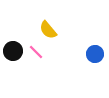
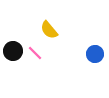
yellow semicircle: moved 1 px right
pink line: moved 1 px left, 1 px down
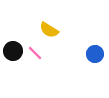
yellow semicircle: rotated 18 degrees counterclockwise
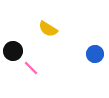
yellow semicircle: moved 1 px left, 1 px up
pink line: moved 4 px left, 15 px down
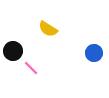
blue circle: moved 1 px left, 1 px up
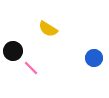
blue circle: moved 5 px down
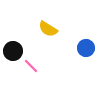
blue circle: moved 8 px left, 10 px up
pink line: moved 2 px up
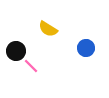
black circle: moved 3 px right
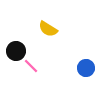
blue circle: moved 20 px down
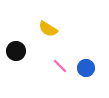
pink line: moved 29 px right
